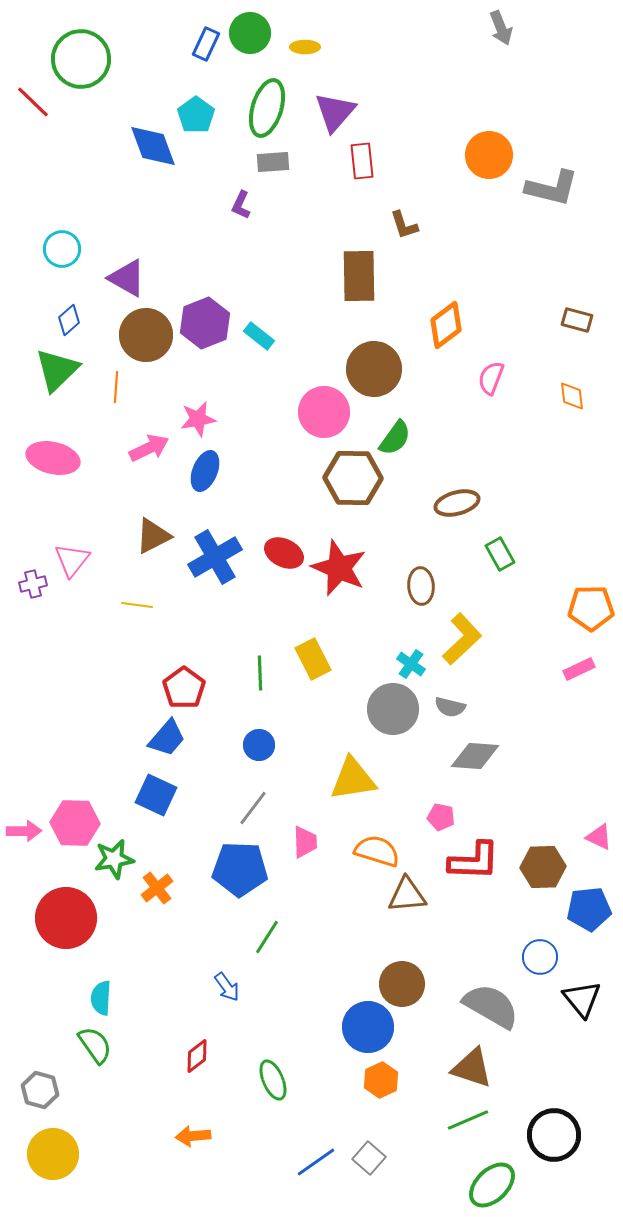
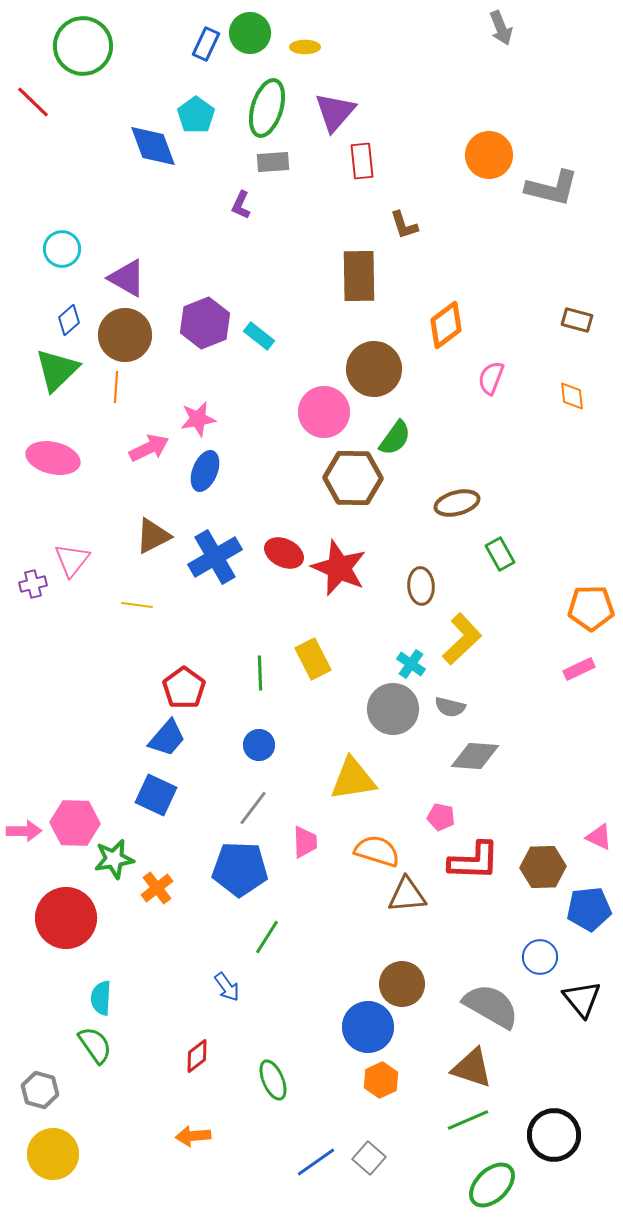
green circle at (81, 59): moved 2 px right, 13 px up
brown circle at (146, 335): moved 21 px left
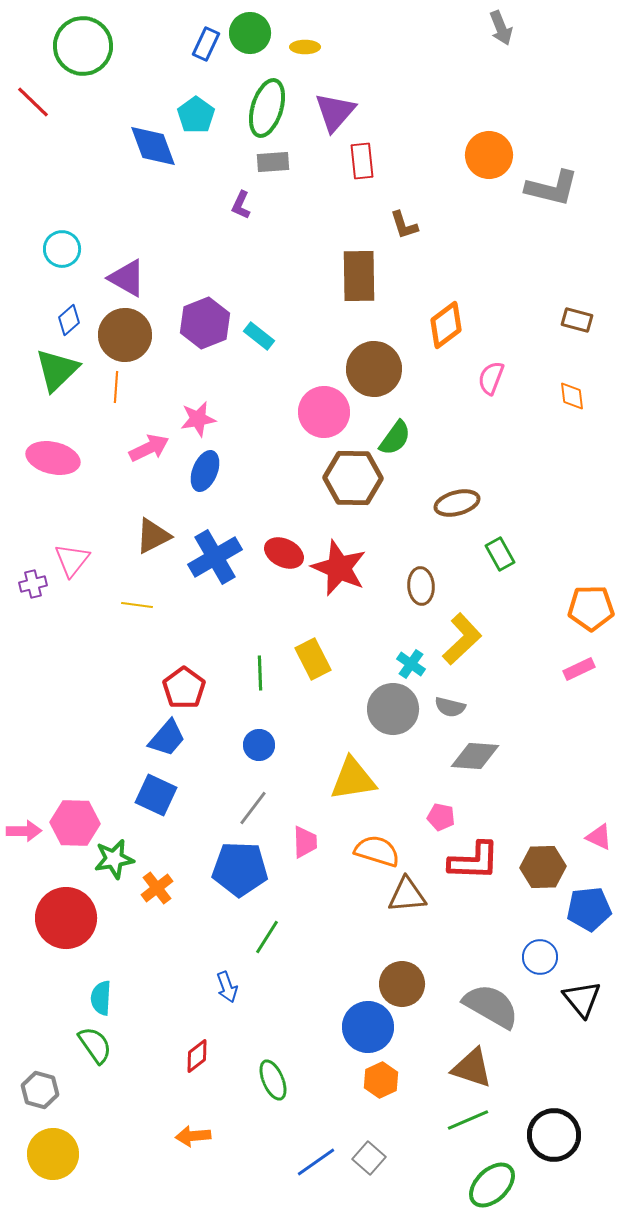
blue arrow at (227, 987): rotated 16 degrees clockwise
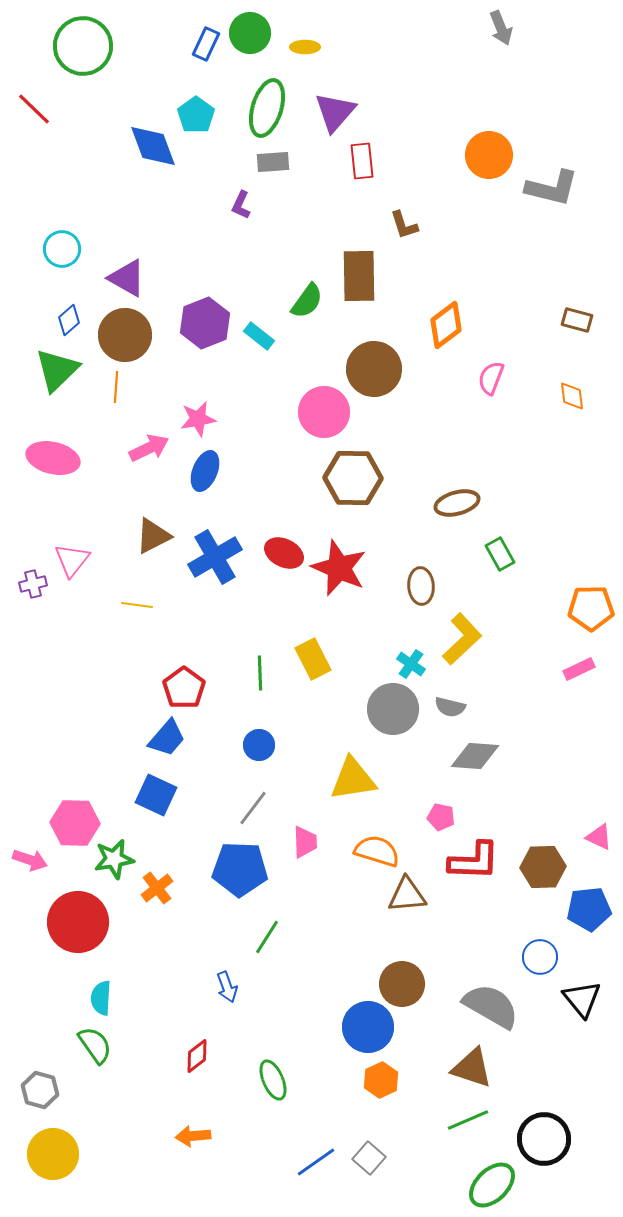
red line at (33, 102): moved 1 px right, 7 px down
green semicircle at (395, 438): moved 88 px left, 137 px up
pink arrow at (24, 831): moved 6 px right, 29 px down; rotated 20 degrees clockwise
red circle at (66, 918): moved 12 px right, 4 px down
black circle at (554, 1135): moved 10 px left, 4 px down
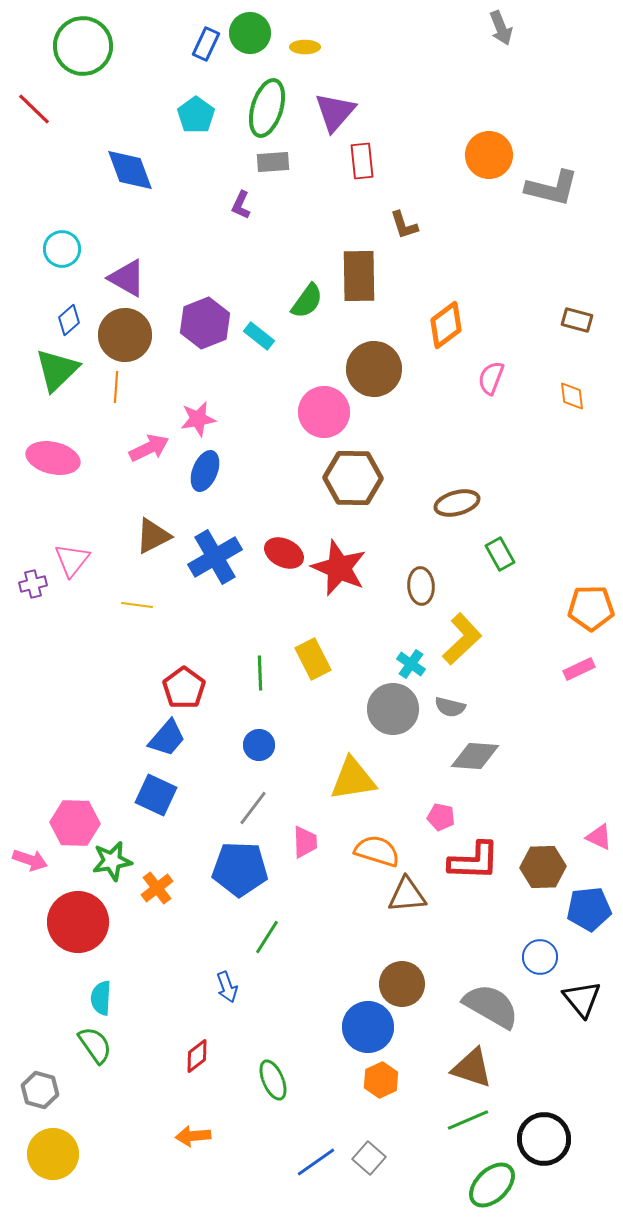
blue diamond at (153, 146): moved 23 px left, 24 px down
green star at (114, 859): moved 2 px left, 2 px down
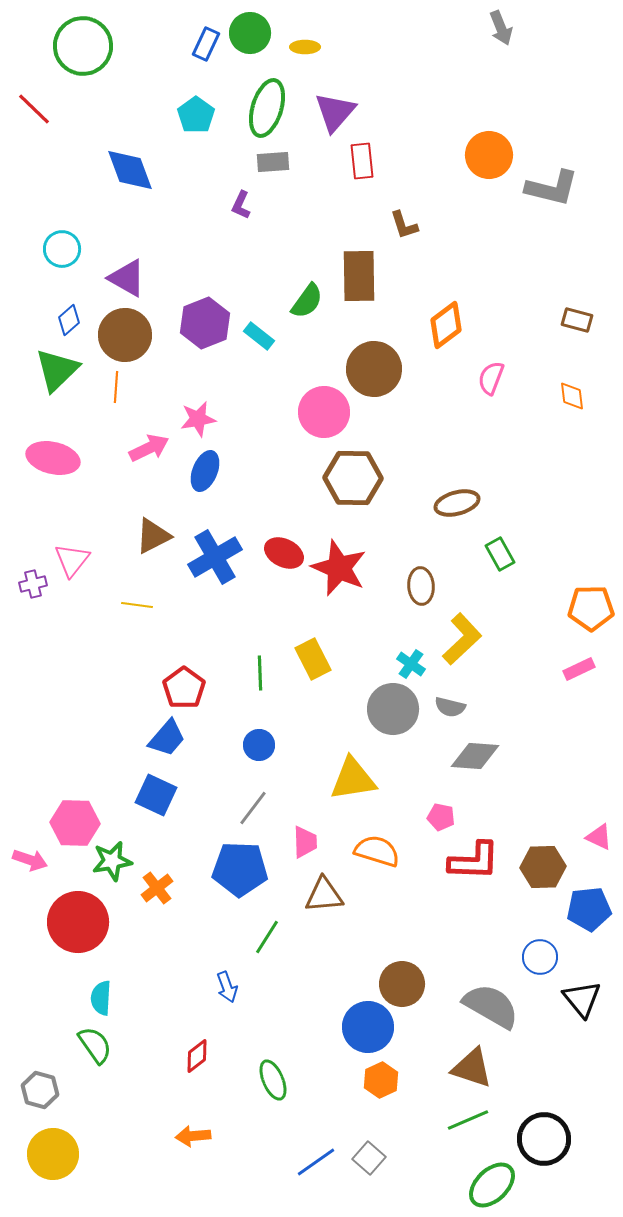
brown triangle at (407, 895): moved 83 px left
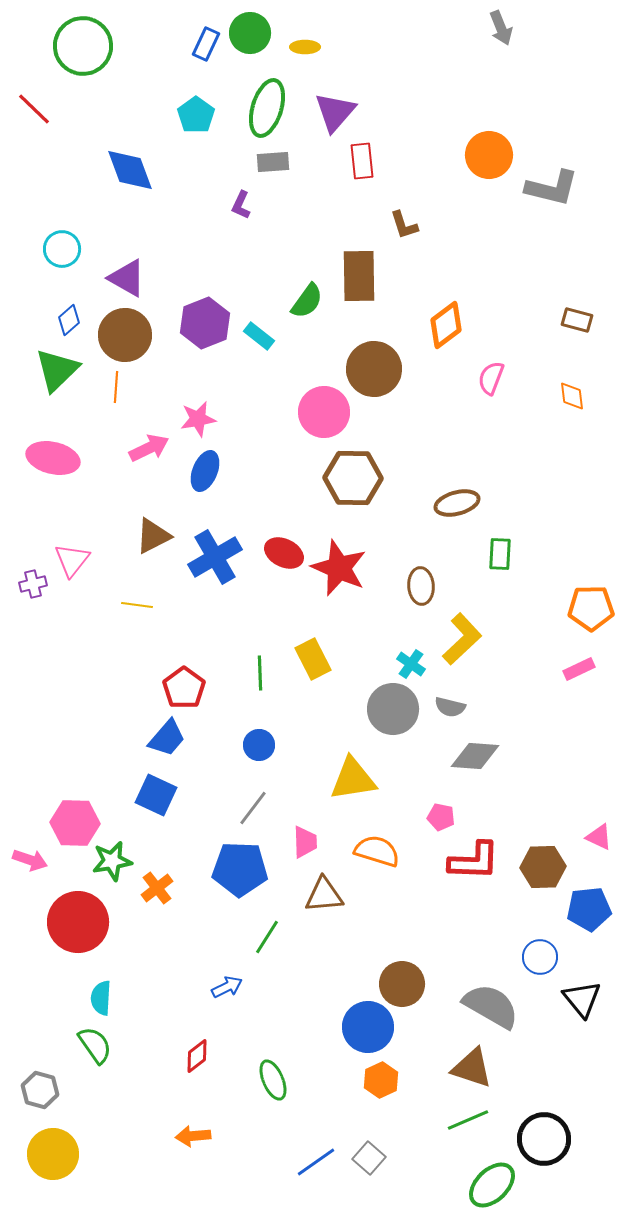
green rectangle at (500, 554): rotated 32 degrees clockwise
blue arrow at (227, 987): rotated 96 degrees counterclockwise
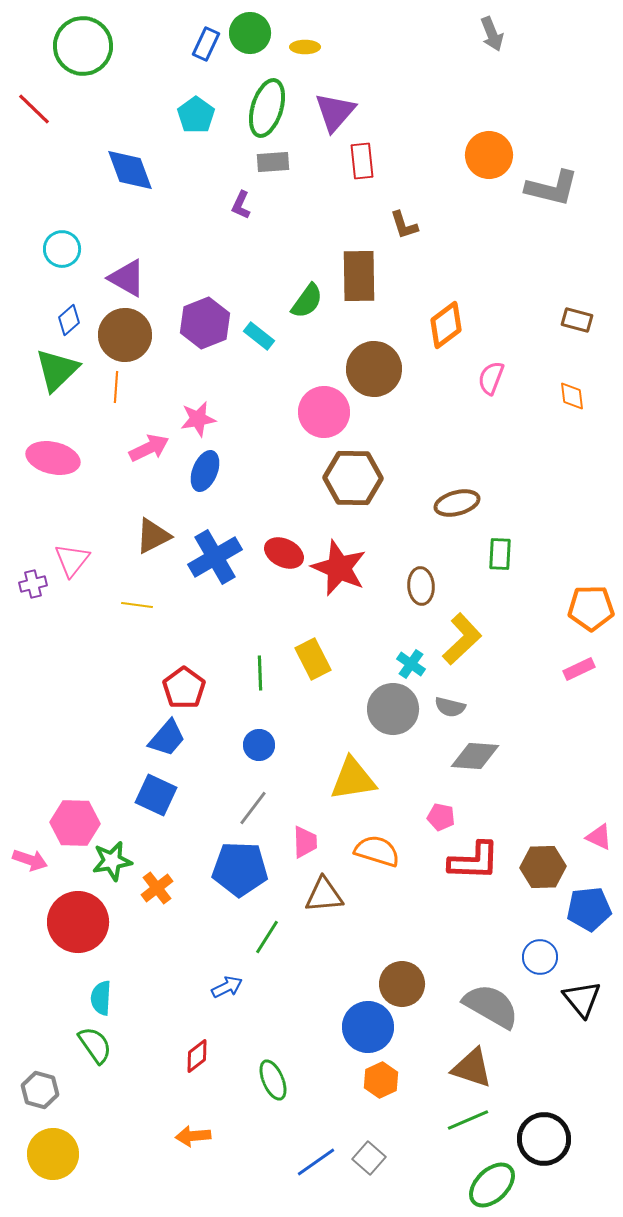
gray arrow at (501, 28): moved 9 px left, 6 px down
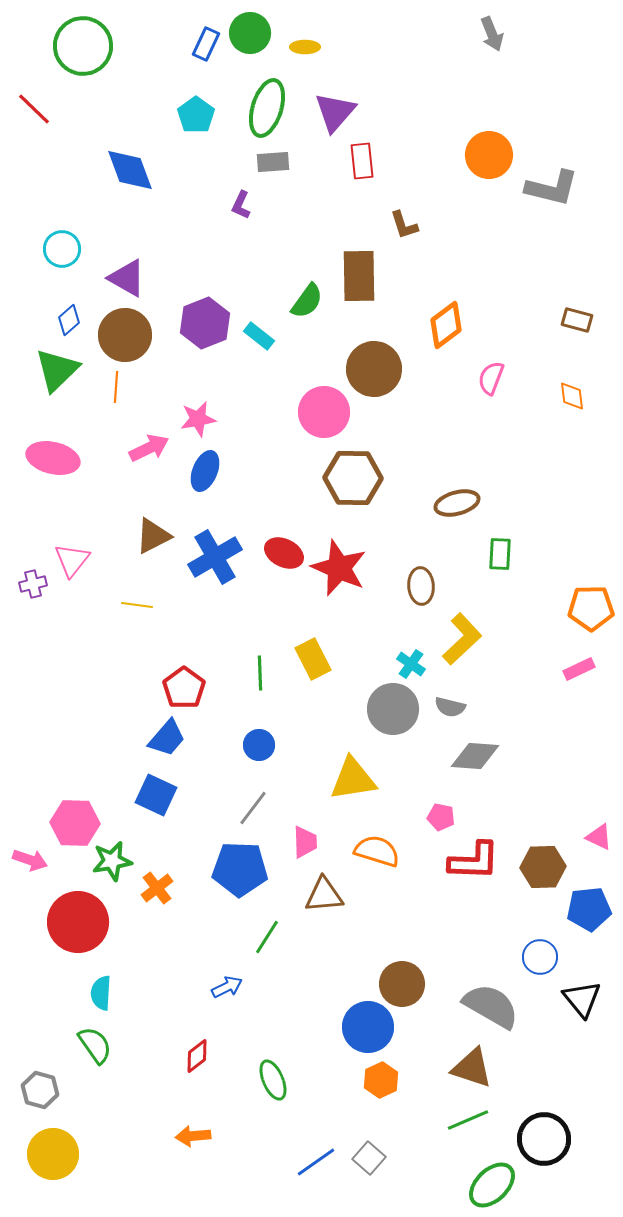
cyan semicircle at (101, 998): moved 5 px up
